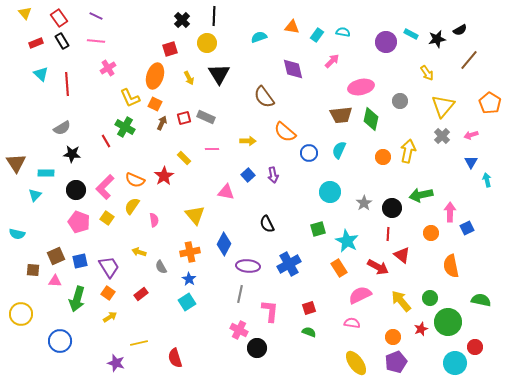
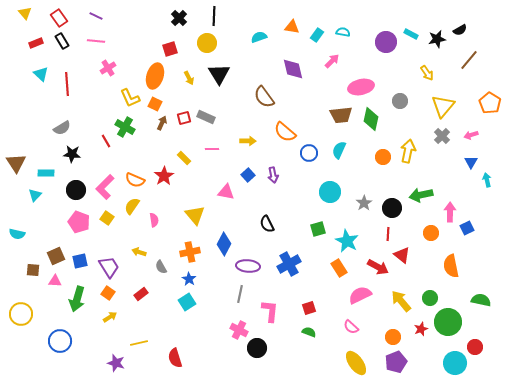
black cross at (182, 20): moved 3 px left, 2 px up
pink semicircle at (352, 323): moved 1 px left, 4 px down; rotated 147 degrees counterclockwise
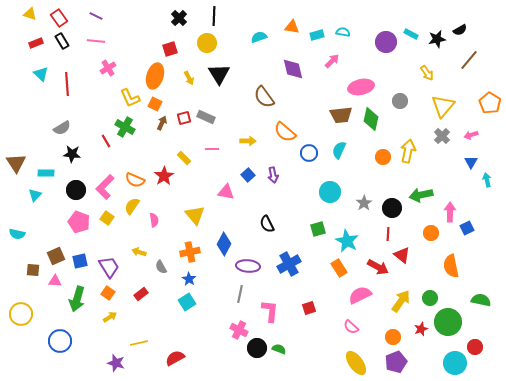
yellow triangle at (25, 13): moved 5 px right, 1 px down; rotated 32 degrees counterclockwise
cyan rectangle at (317, 35): rotated 40 degrees clockwise
yellow arrow at (401, 301): rotated 75 degrees clockwise
green semicircle at (309, 332): moved 30 px left, 17 px down
red semicircle at (175, 358): rotated 78 degrees clockwise
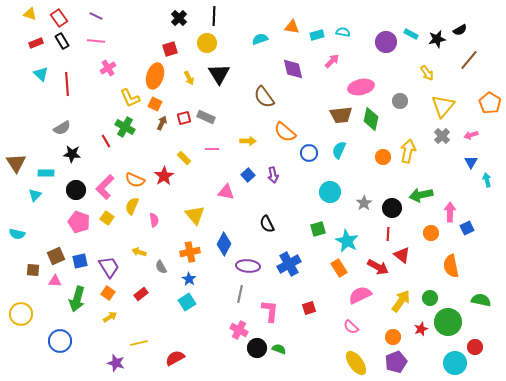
cyan semicircle at (259, 37): moved 1 px right, 2 px down
yellow semicircle at (132, 206): rotated 12 degrees counterclockwise
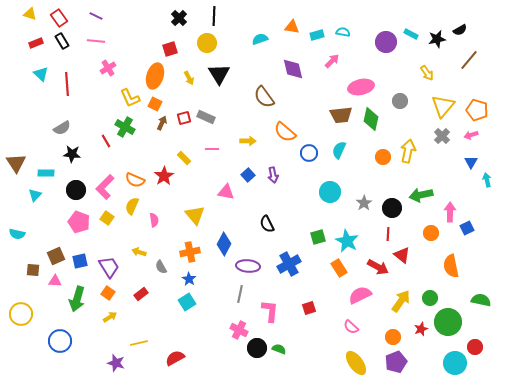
orange pentagon at (490, 103): moved 13 px left, 7 px down; rotated 15 degrees counterclockwise
green square at (318, 229): moved 8 px down
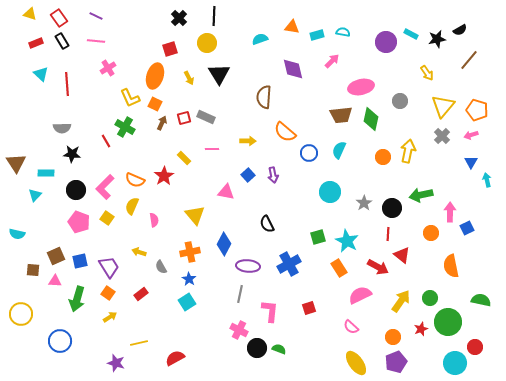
brown semicircle at (264, 97): rotated 40 degrees clockwise
gray semicircle at (62, 128): rotated 30 degrees clockwise
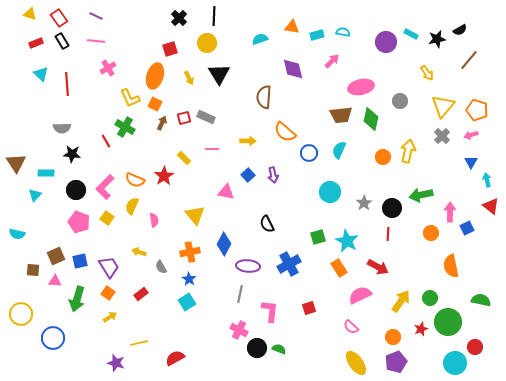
red triangle at (402, 255): moved 89 px right, 49 px up
blue circle at (60, 341): moved 7 px left, 3 px up
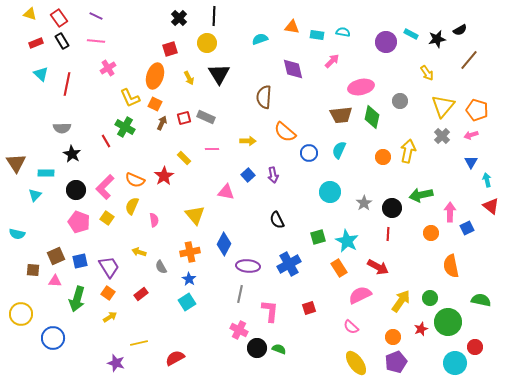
cyan rectangle at (317, 35): rotated 24 degrees clockwise
red line at (67, 84): rotated 15 degrees clockwise
green diamond at (371, 119): moved 1 px right, 2 px up
black star at (72, 154): rotated 24 degrees clockwise
black semicircle at (267, 224): moved 10 px right, 4 px up
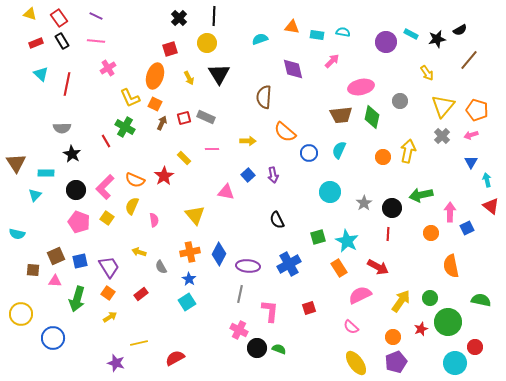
blue diamond at (224, 244): moved 5 px left, 10 px down
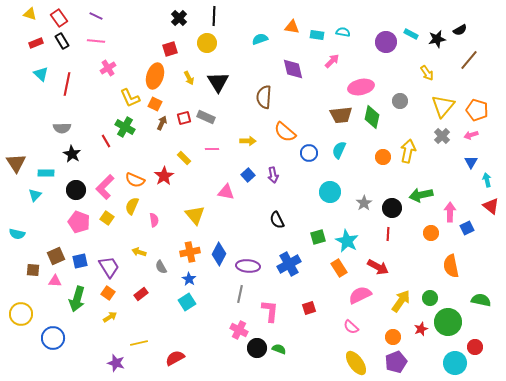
black triangle at (219, 74): moved 1 px left, 8 px down
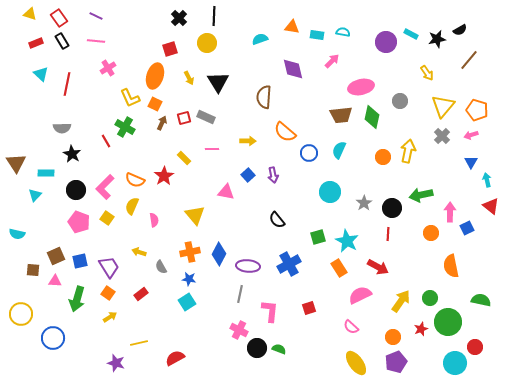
black semicircle at (277, 220): rotated 12 degrees counterclockwise
blue star at (189, 279): rotated 24 degrees counterclockwise
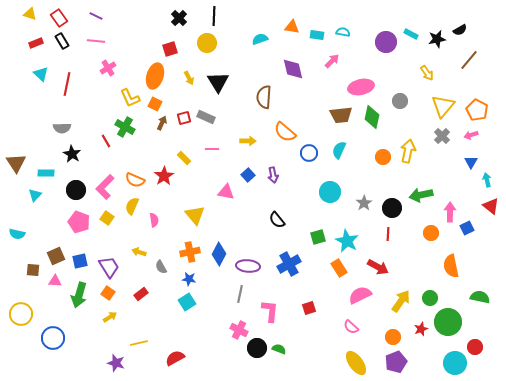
orange pentagon at (477, 110): rotated 10 degrees clockwise
green arrow at (77, 299): moved 2 px right, 4 px up
green semicircle at (481, 300): moved 1 px left, 3 px up
